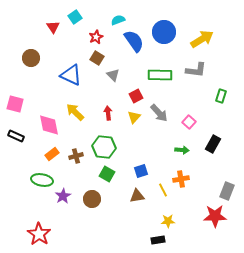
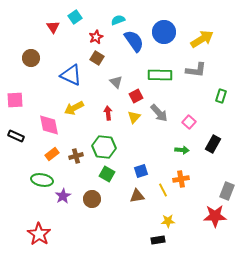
gray triangle at (113, 75): moved 3 px right, 7 px down
pink square at (15, 104): moved 4 px up; rotated 18 degrees counterclockwise
yellow arrow at (75, 112): moved 1 px left, 4 px up; rotated 72 degrees counterclockwise
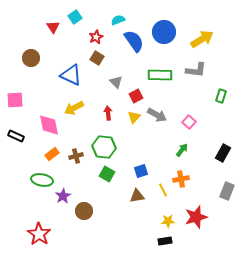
gray arrow at (159, 113): moved 2 px left, 2 px down; rotated 18 degrees counterclockwise
black rectangle at (213, 144): moved 10 px right, 9 px down
green arrow at (182, 150): rotated 56 degrees counterclockwise
brown circle at (92, 199): moved 8 px left, 12 px down
red star at (215, 216): moved 19 px left, 1 px down; rotated 15 degrees counterclockwise
black rectangle at (158, 240): moved 7 px right, 1 px down
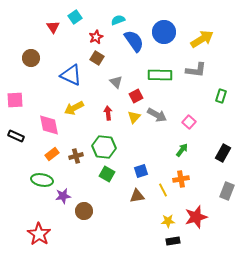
purple star at (63, 196): rotated 21 degrees clockwise
black rectangle at (165, 241): moved 8 px right
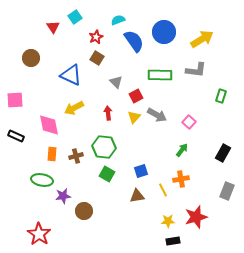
orange rectangle at (52, 154): rotated 48 degrees counterclockwise
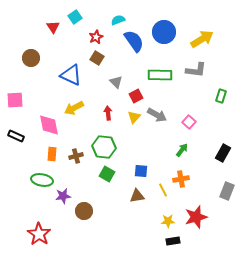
blue square at (141, 171): rotated 24 degrees clockwise
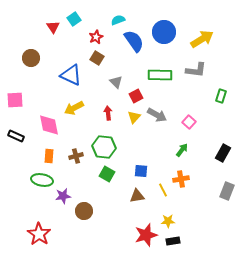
cyan square at (75, 17): moved 1 px left, 2 px down
orange rectangle at (52, 154): moved 3 px left, 2 px down
red star at (196, 217): moved 50 px left, 18 px down
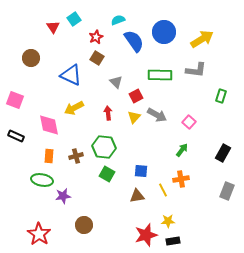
pink square at (15, 100): rotated 24 degrees clockwise
brown circle at (84, 211): moved 14 px down
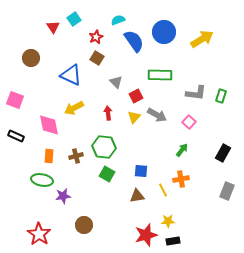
gray L-shape at (196, 70): moved 23 px down
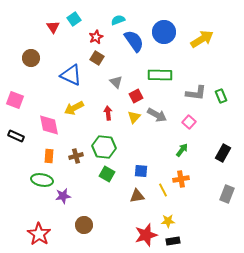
green rectangle at (221, 96): rotated 40 degrees counterclockwise
gray rectangle at (227, 191): moved 3 px down
